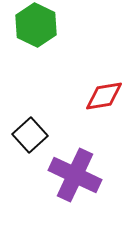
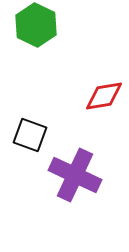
black square: rotated 28 degrees counterclockwise
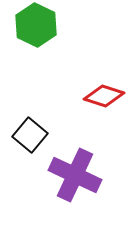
red diamond: rotated 27 degrees clockwise
black square: rotated 20 degrees clockwise
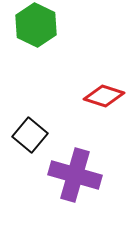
purple cross: rotated 9 degrees counterclockwise
